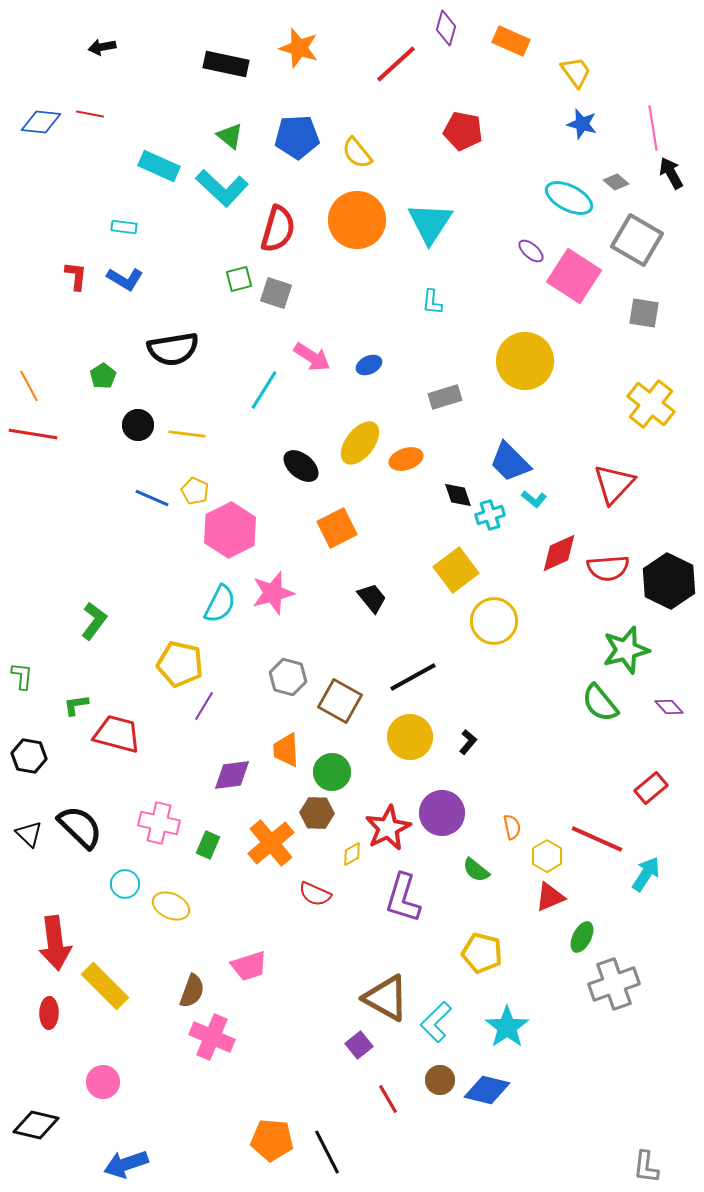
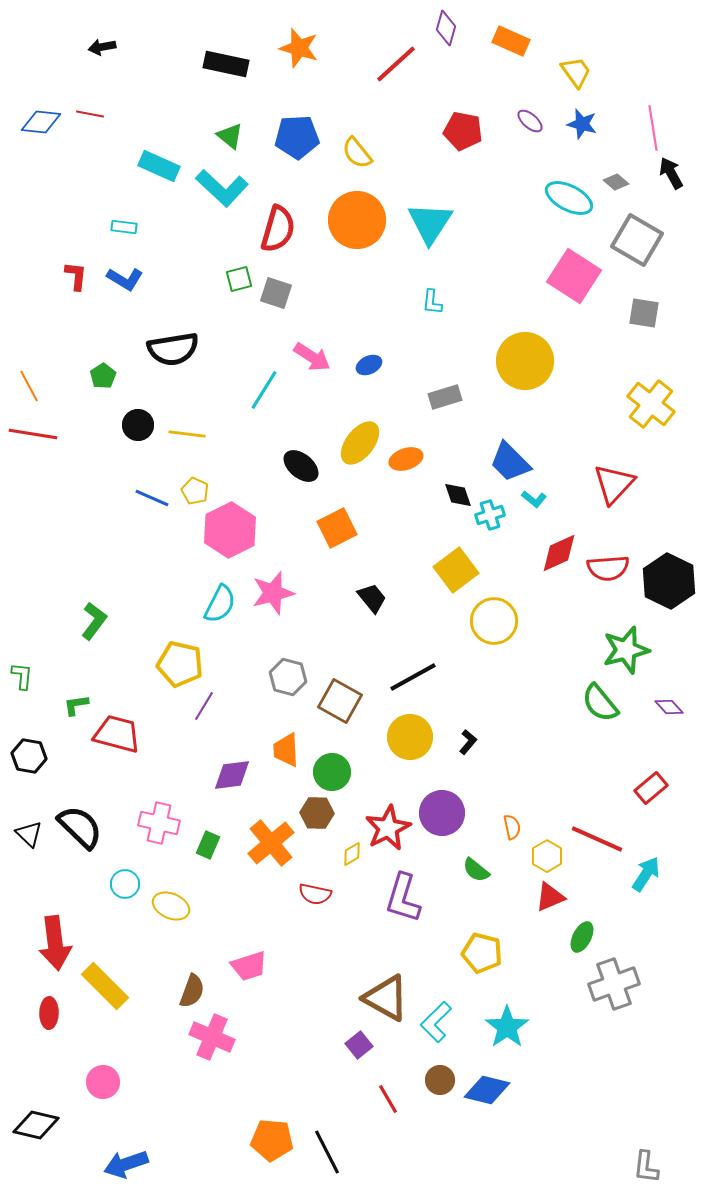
purple ellipse at (531, 251): moved 1 px left, 130 px up
red semicircle at (315, 894): rotated 12 degrees counterclockwise
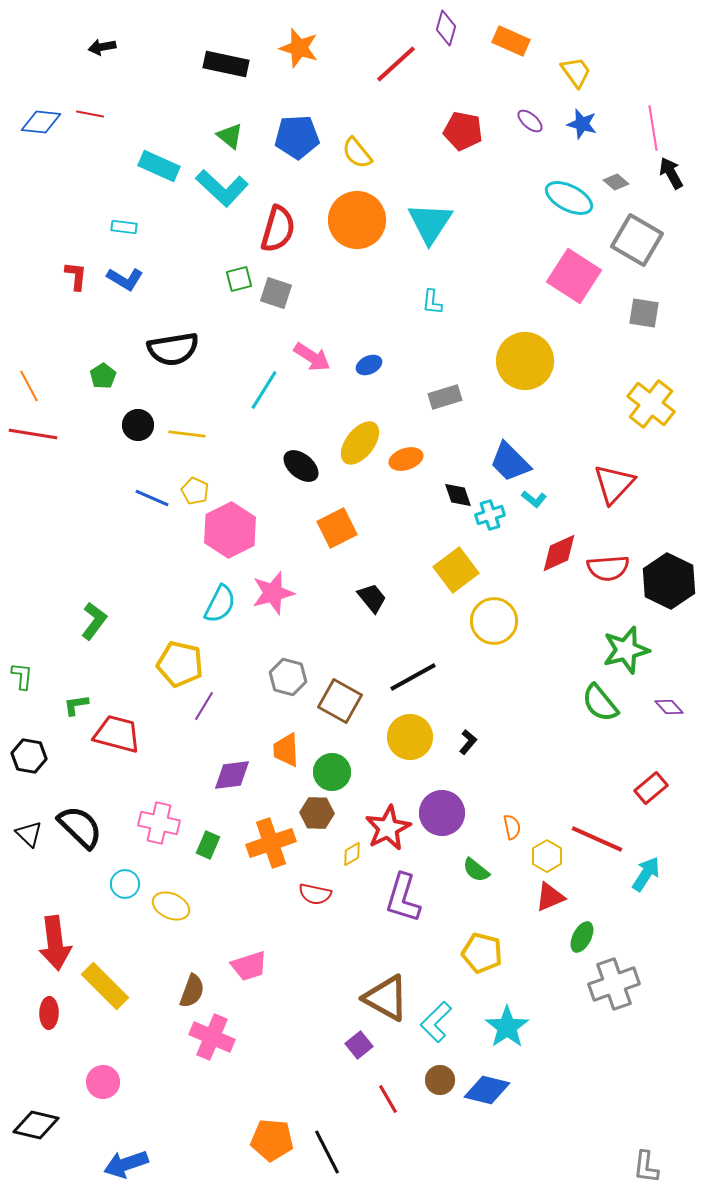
orange cross at (271, 843): rotated 21 degrees clockwise
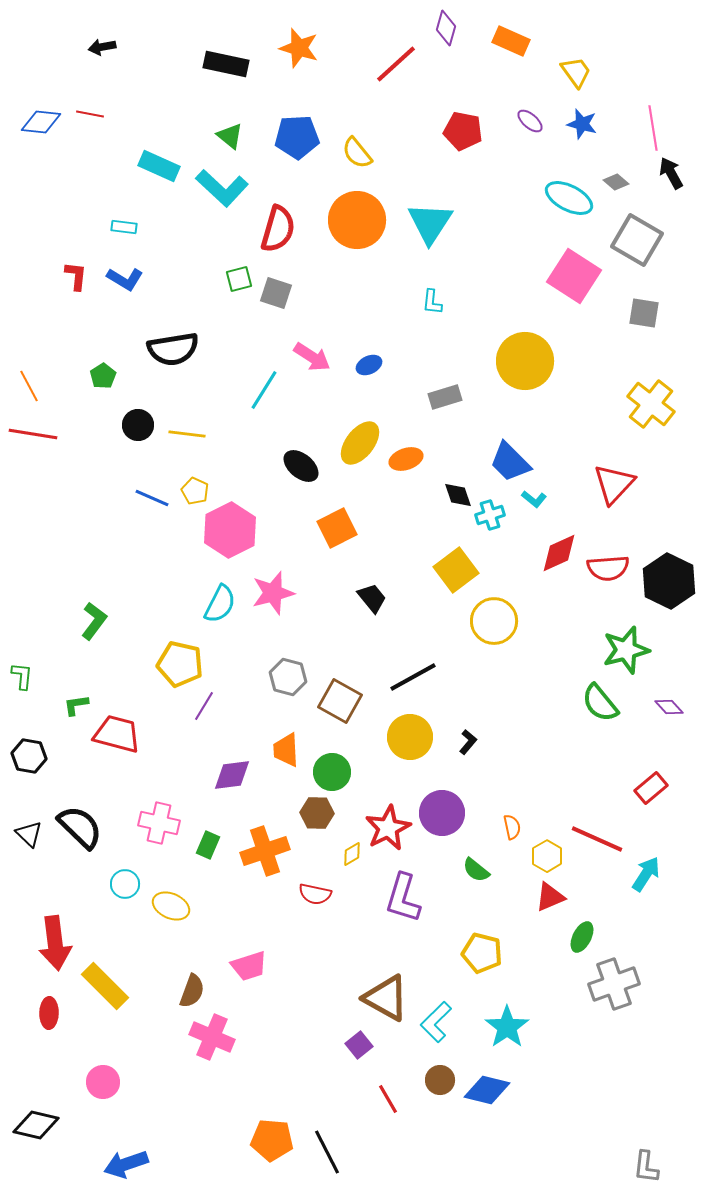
orange cross at (271, 843): moved 6 px left, 8 px down
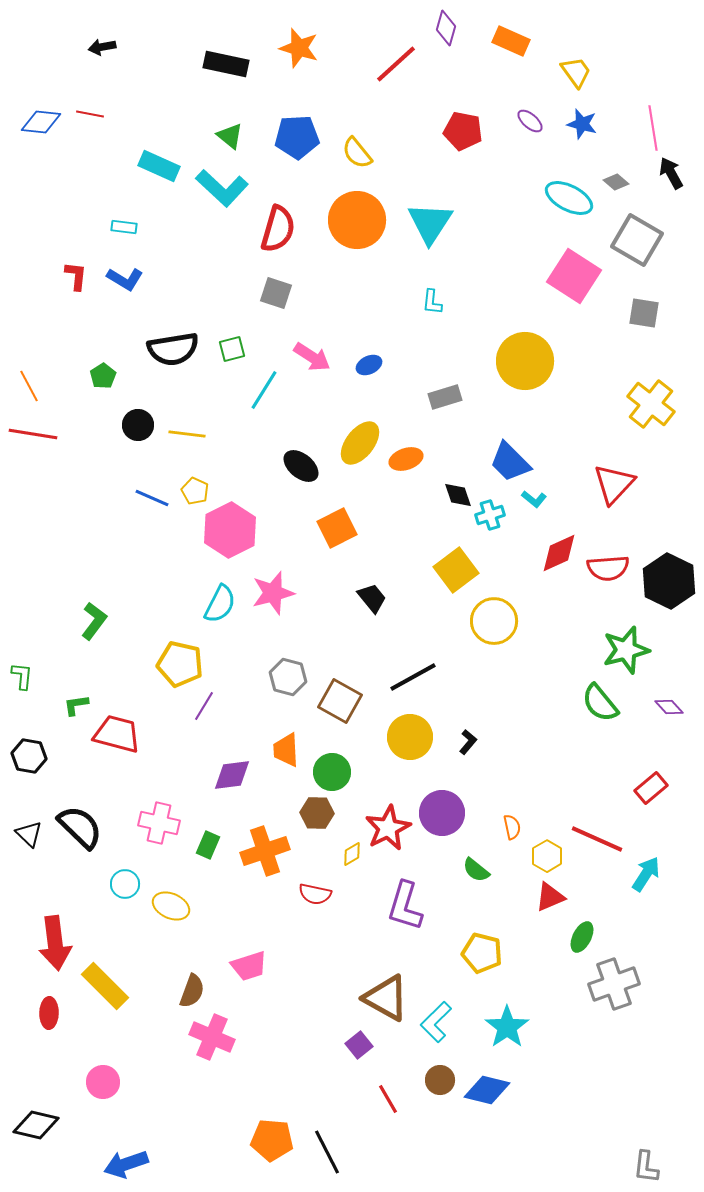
green square at (239, 279): moved 7 px left, 70 px down
purple L-shape at (403, 898): moved 2 px right, 8 px down
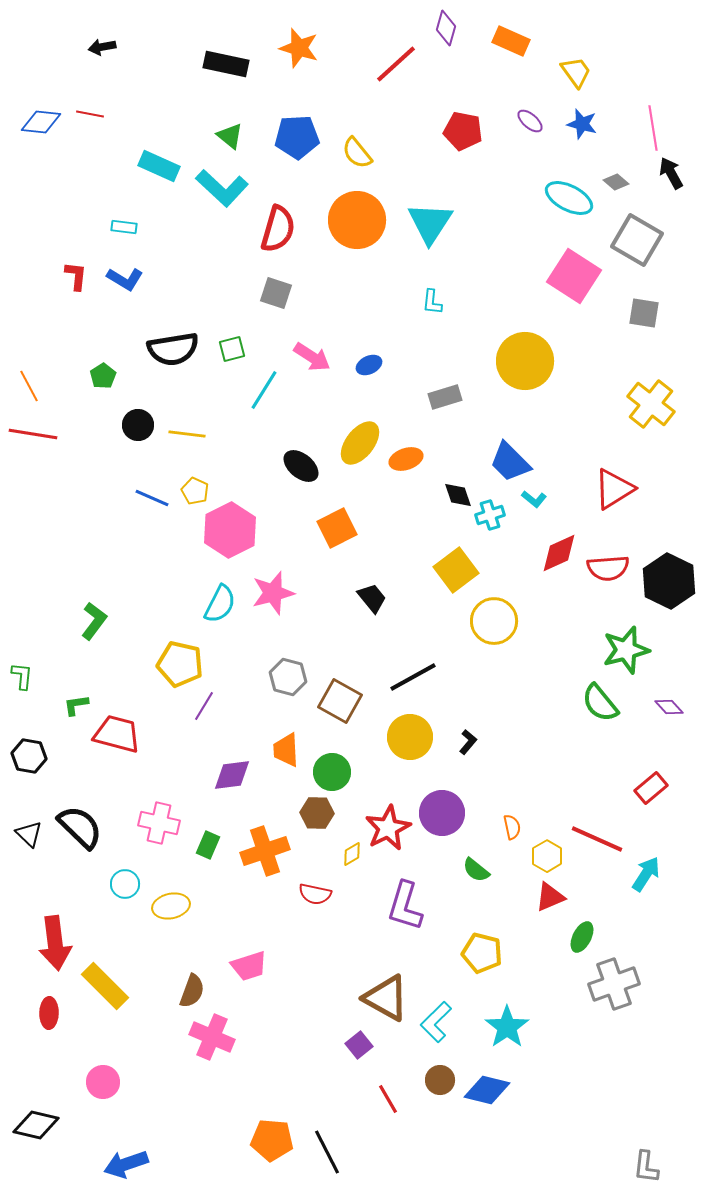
red triangle at (614, 484): moved 5 px down; rotated 15 degrees clockwise
yellow ellipse at (171, 906): rotated 36 degrees counterclockwise
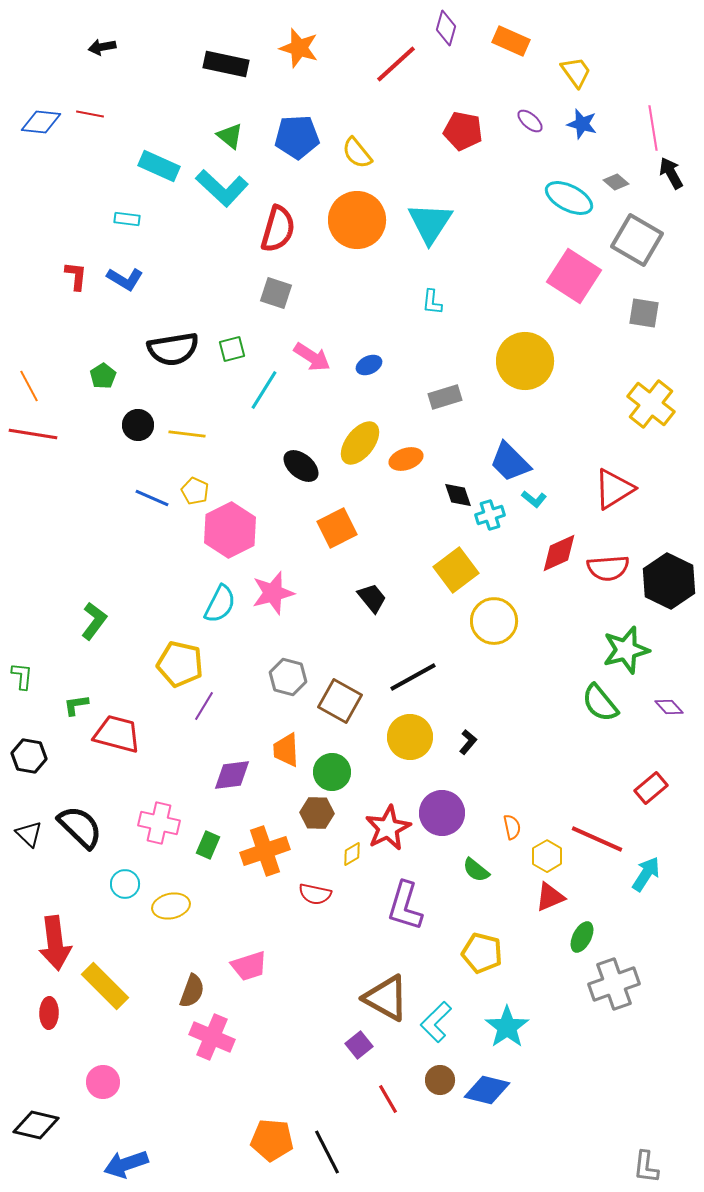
cyan rectangle at (124, 227): moved 3 px right, 8 px up
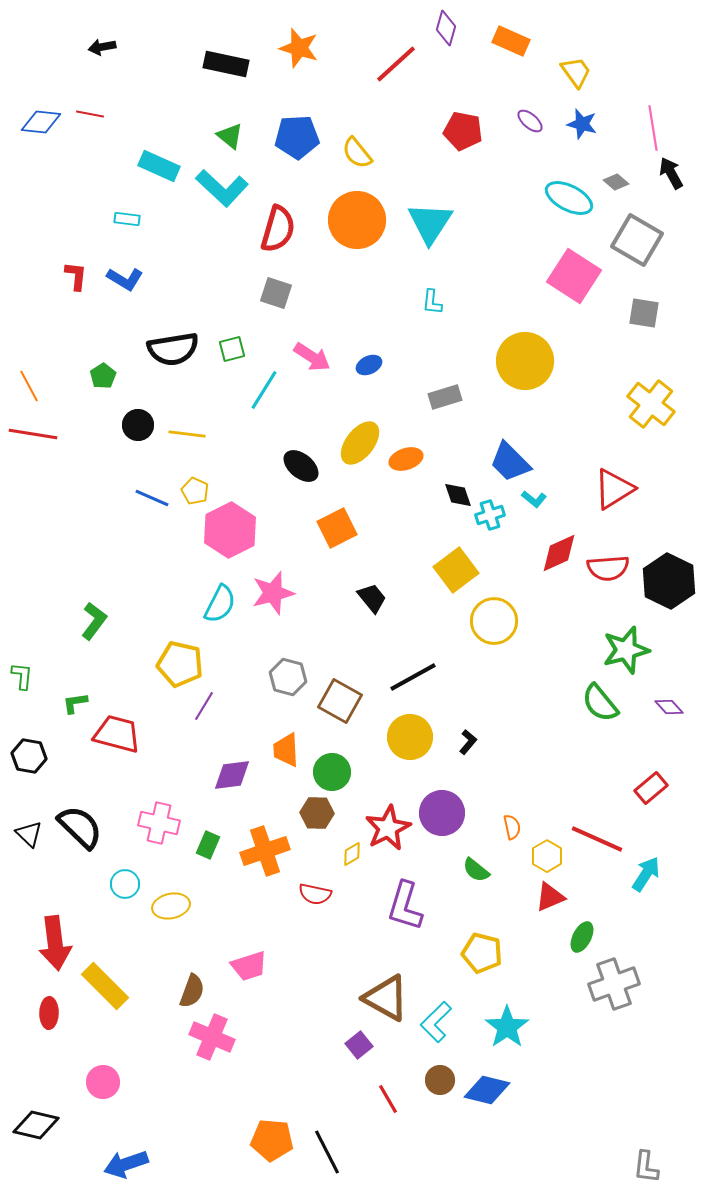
green L-shape at (76, 705): moved 1 px left, 2 px up
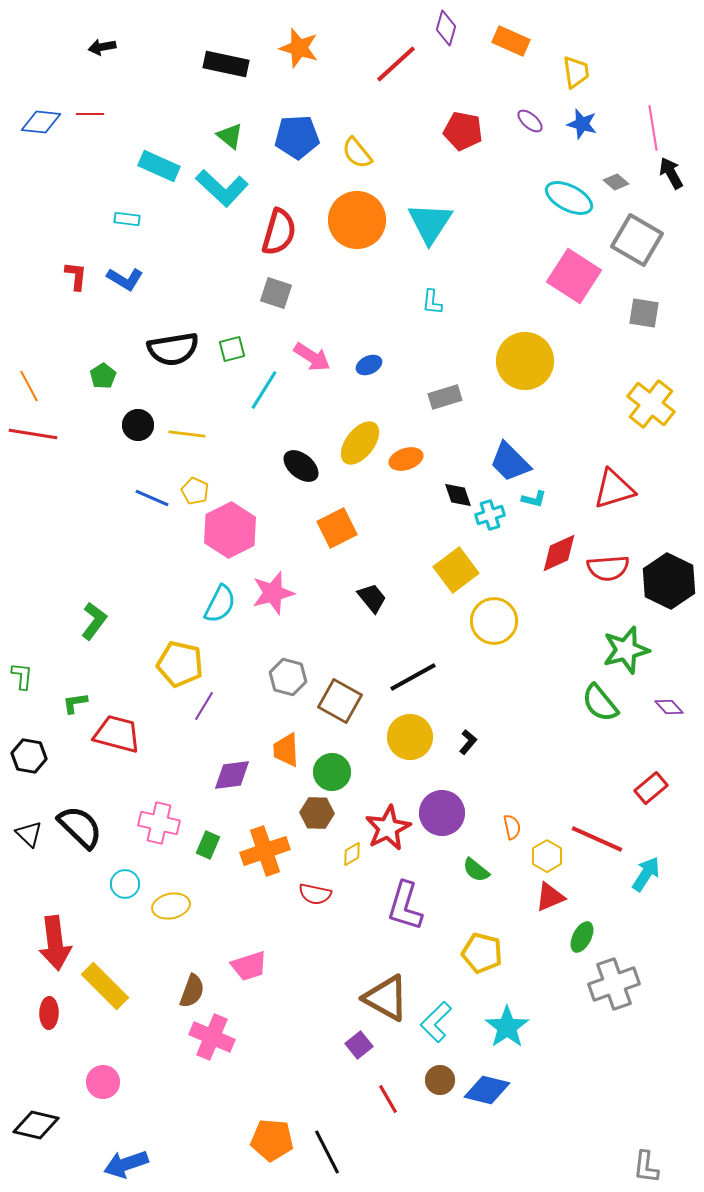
yellow trapezoid at (576, 72): rotated 28 degrees clockwise
red line at (90, 114): rotated 12 degrees counterclockwise
red semicircle at (278, 229): moved 1 px right, 3 px down
red triangle at (614, 489): rotated 15 degrees clockwise
cyan L-shape at (534, 499): rotated 25 degrees counterclockwise
